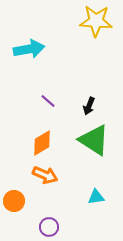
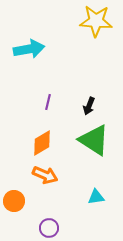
purple line: moved 1 px down; rotated 63 degrees clockwise
purple circle: moved 1 px down
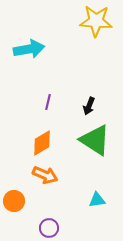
green triangle: moved 1 px right
cyan triangle: moved 1 px right, 3 px down
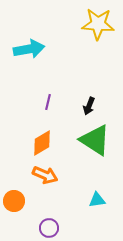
yellow star: moved 2 px right, 3 px down
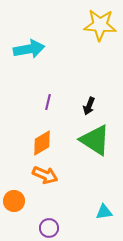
yellow star: moved 2 px right, 1 px down
cyan triangle: moved 7 px right, 12 px down
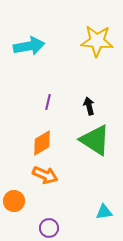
yellow star: moved 3 px left, 16 px down
cyan arrow: moved 3 px up
black arrow: rotated 144 degrees clockwise
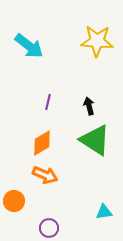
cyan arrow: rotated 48 degrees clockwise
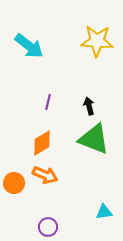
green triangle: moved 1 px left, 1 px up; rotated 12 degrees counterclockwise
orange circle: moved 18 px up
purple circle: moved 1 px left, 1 px up
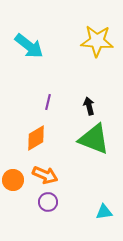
orange diamond: moved 6 px left, 5 px up
orange circle: moved 1 px left, 3 px up
purple circle: moved 25 px up
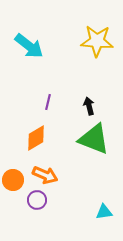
purple circle: moved 11 px left, 2 px up
